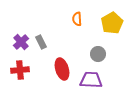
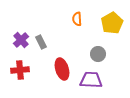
purple cross: moved 2 px up
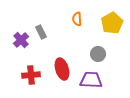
gray rectangle: moved 10 px up
red cross: moved 11 px right, 5 px down
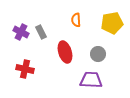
orange semicircle: moved 1 px left, 1 px down
yellow pentagon: rotated 20 degrees clockwise
purple cross: moved 8 px up; rotated 21 degrees counterclockwise
red ellipse: moved 3 px right, 17 px up
red cross: moved 6 px left, 6 px up; rotated 18 degrees clockwise
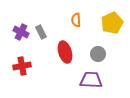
yellow pentagon: rotated 15 degrees counterclockwise
red cross: moved 3 px left, 3 px up; rotated 24 degrees counterclockwise
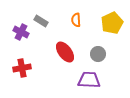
gray rectangle: moved 11 px up; rotated 32 degrees counterclockwise
red ellipse: rotated 20 degrees counterclockwise
red cross: moved 2 px down
purple trapezoid: moved 2 px left
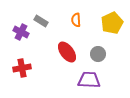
red ellipse: moved 2 px right
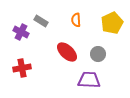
red ellipse: rotated 10 degrees counterclockwise
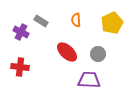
red cross: moved 2 px left, 1 px up; rotated 18 degrees clockwise
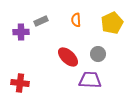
gray rectangle: rotated 56 degrees counterclockwise
purple cross: rotated 28 degrees counterclockwise
red ellipse: moved 1 px right, 5 px down
red cross: moved 16 px down
purple trapezoid: moved 1 px right
